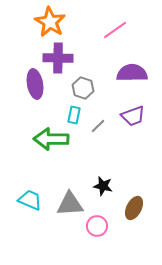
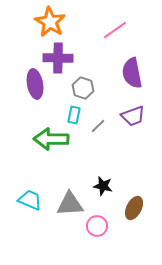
purple semicircle: rotated 100 degrees counterclockwise
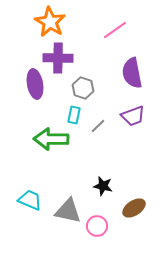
gray triangle: moved 2 px left, 7 px down; rotated 16 degrees clockwise
brown ellipse: rotated 30 degrees clockwise
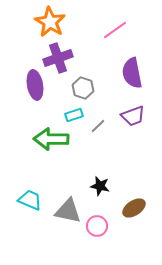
purple cross: rotated 20 degrees counterclockwise
purple ellipse: moved 1 px down
cyan rectangle: rotated 60 degrees clockwise
black star: moved 3 px left
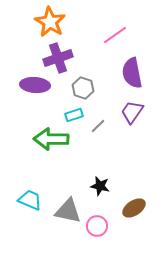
pink line: moved 5 px down
purple ellipse: rotated 76 degrees counterclockwise
purple trapezoid: moved 1 px left, 4 px up; rotated 145 degrees clockwise
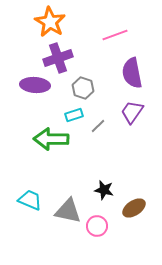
pink line: rotated 15 degrees clockwise
black star: moved 4 px right, 4 px down
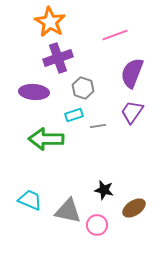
purple semicircle: rotated 32 degrees clockwise
purple ellipse: moved 1 px left, 7 px down
gray line: rotated 35 degrees clockwise
green arrow: moved 5 px left
pink circle: moved 1 px up
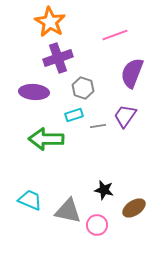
purple trapezoid: moved 7 px left, 4 px down
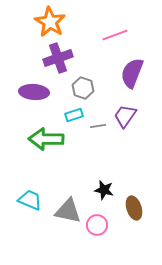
brown ellipse: rotated 75 degrees counterclockwise
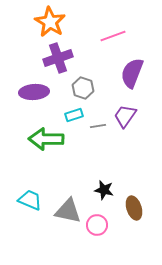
pink line: moved 2 px left, 1 px down
purple ellipse: rotated 8 degrees counterclockwise
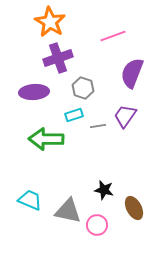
brown ellipse: rotated 10 degrees counterclockwise
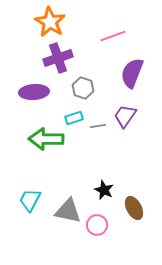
cyan rectangle: moved 3 px down
black star: rotated 12 degrees clockwise
cyan trapezoid: rotated 85 degrees counterclockwise
